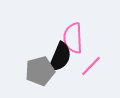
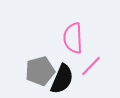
black semicircle: moved 2 px right, 22 px down
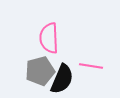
pink semicircle: moved 24 px left
pink line: rotated 55 degrees clockwise
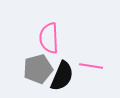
gray pentagon: moved 2 px left, 2 px up
black semicircle: moved 3 px up
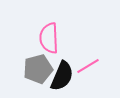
pink line: moved 3 px left; rotated 40 degrees counterclockwise
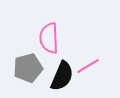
gray pentagon: moved 10 px left, 1 px up
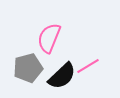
pink semicircle: rotated 24 degrees clockwise
black semicircle: rotated 24 degrees clockwise
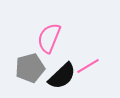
gray pentagon: moved 2 px right
